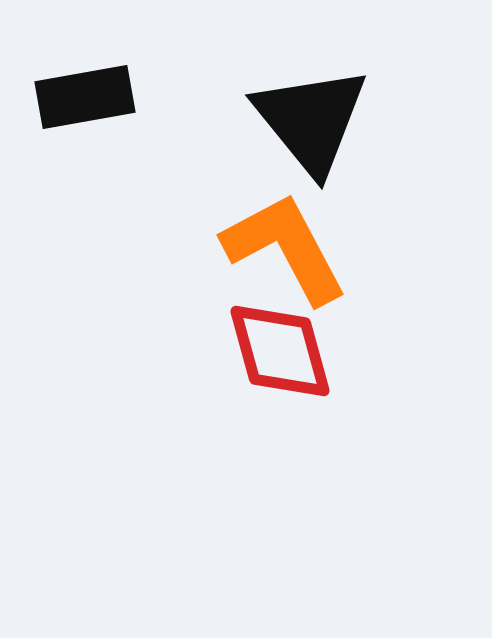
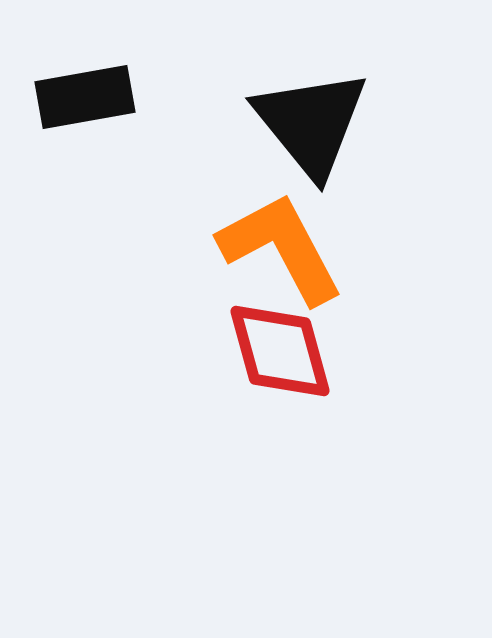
black triangle: moved 3 px down
orange L-shape: moved 4 px left
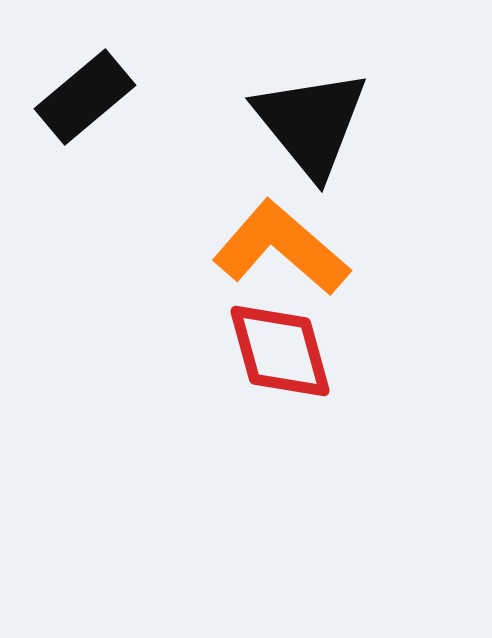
black rectangle: rotated 30 degrees counterclockwise
orange L-shape: rotated 21 degrees counterclockwise
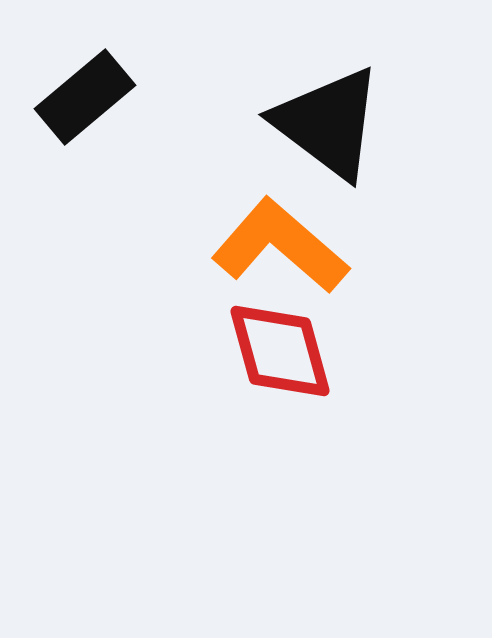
black triangle: moved 17 px right; rotated 14 degrees counterclockwise
orange L-shape: moved 1 px left, 2 px up
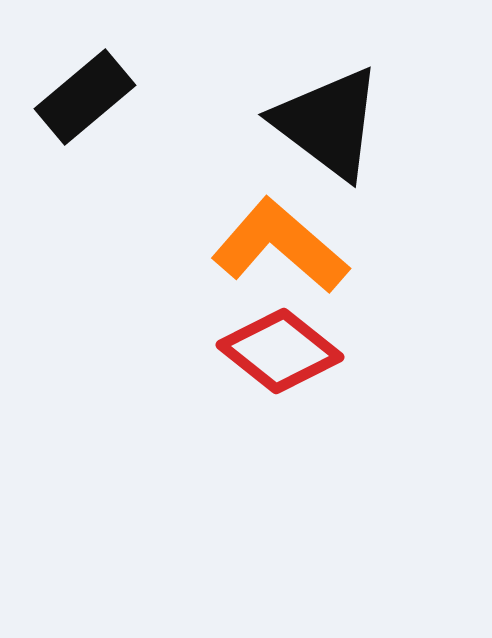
red diamond: rotated 36 degrees counterclockwise
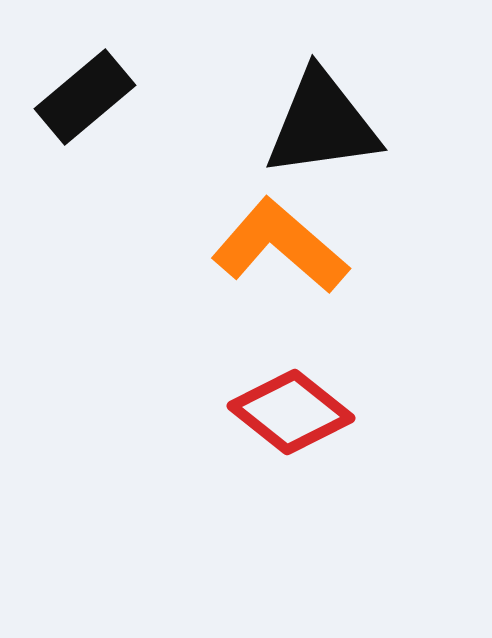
black triangle: moved 6 px left, 1 px down; rotated 45 degrees counterclockwise
red diamond: moved 11 px right, 61 px down
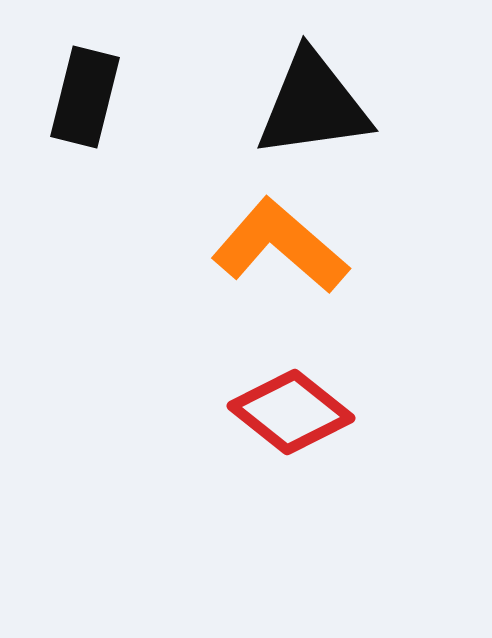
black rectangle: rotated 36 degrees counterclockwise
black triangle: moved 9 px left, 19 px up
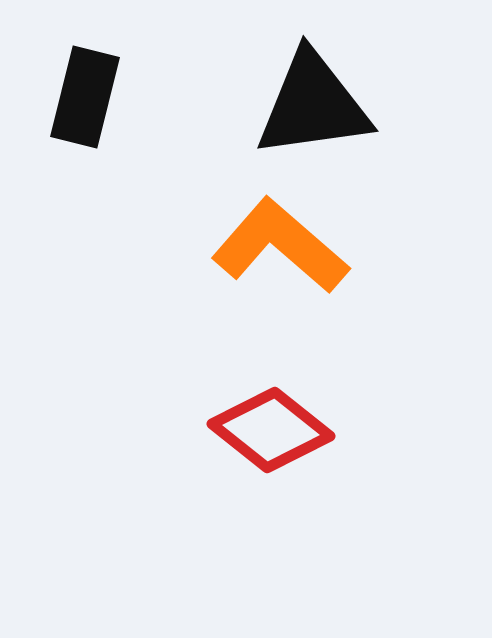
red diamond: moved 20 px left, 18 px down
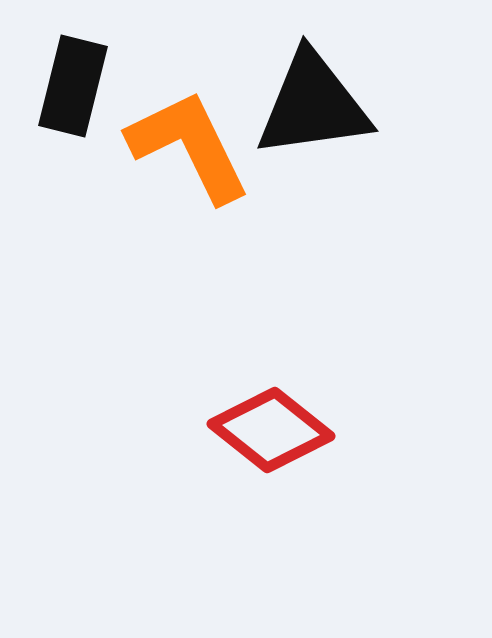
black rectangle: moved 12 px left, 11 px up
orange L-shape: moved 91 px left, 100 px up; rotated 23 degrees clockwise
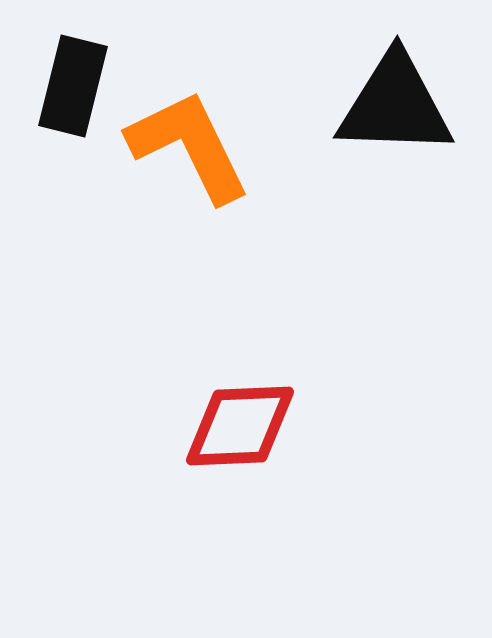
black triangle: moved 82 px right; rotated 10 degrees clockwise
red diamond: moved 31 px left, 4 px up; rotated 41 degrees counterclockwise
